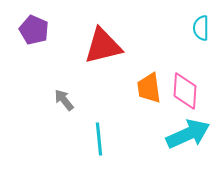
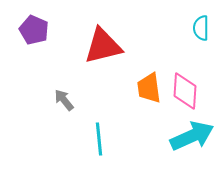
cyan arrow: moved 4 px right, 2 px down
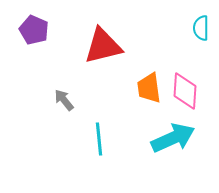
cyan arrow: moved 19 px left, 2 px down
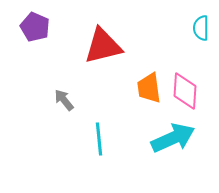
purple pentagon: moved 1 px right, 3 px up
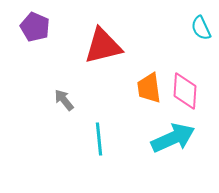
cyan semicircle: rotated 25 degrees counterclockwise
